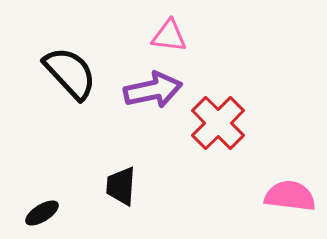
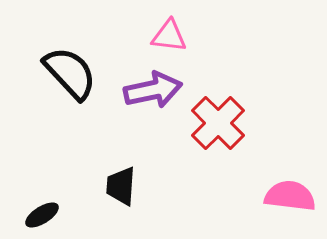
black ellipse: moved 2 px down
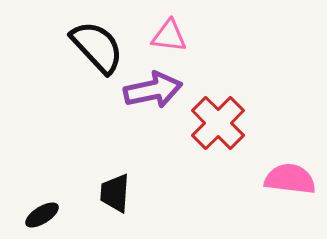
black semicircle: moved 27 px right, 26 px up
black trapezoid: moved 6 px left, 7 px down
pink semicircle: moved 17 px up
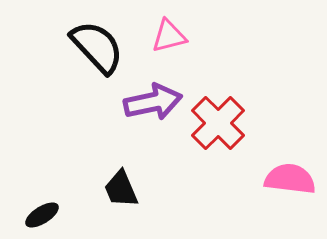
pink triangle: rotated 21 degrees counterclockwise
purple arrow: moved 12 px down
black trapezoid: moved 6 px right, 4 px up; rotated 27 degrees counterclockwise
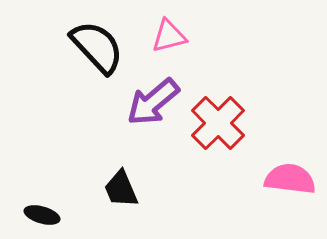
purple arrow: rotated 152 degrees clockwise
black ellipse: rotated 48 degrees clockwise
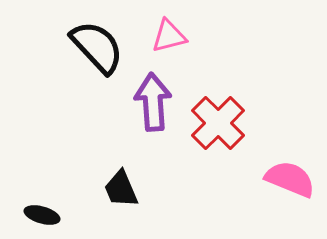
purple arrow: rotated 126 degrees clockwise
pink semicircle: rotated 15 degrees clockwise
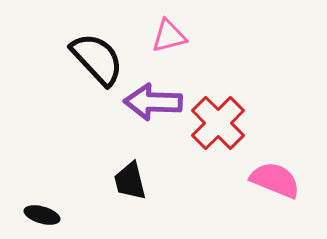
black semicircle: moved 12 px down
purple arrow: rotated 84 degrees counterclockwise
pink semicircle: moved 15 px left, 1 px down
black trapezoid: moved 9 px right, 8 px up; rotated 9 degrees clockwise
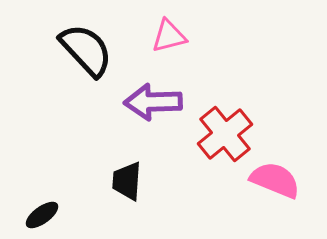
black semicircle: moved 11 px left, 9 px up
purple arrow: rotated 4 degrees counterclockwise
red cross: moved 7 px right, 11 px down; rotated 6 degrees clockwise
black trapezoid: moved 3 px left; rotated 18 degrees clockwise
black ellipse: rotated 52 degrees counterclockwise
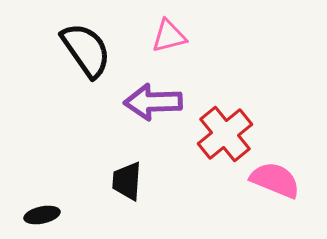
black semicircle: rotated 8 degrees clockwise
black ellipse: rotated 24 degrees clockwise
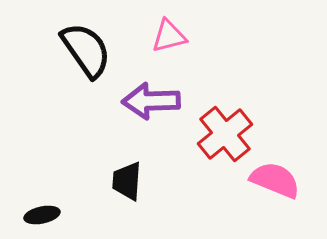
purple arrow: moved 2 px left, 1 px up
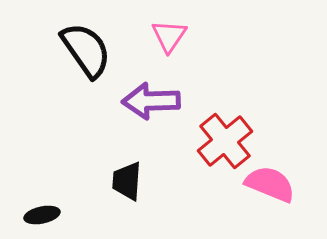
pink triangle: rotated 42 degrees counterclockwise
red cross: moved 7 px down
pink semicircle: moved 5 px left, 4 px down
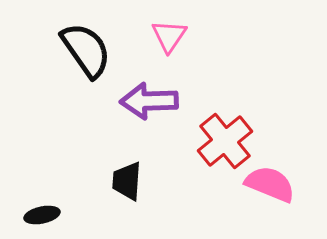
purple arrow: moved 2 px left
